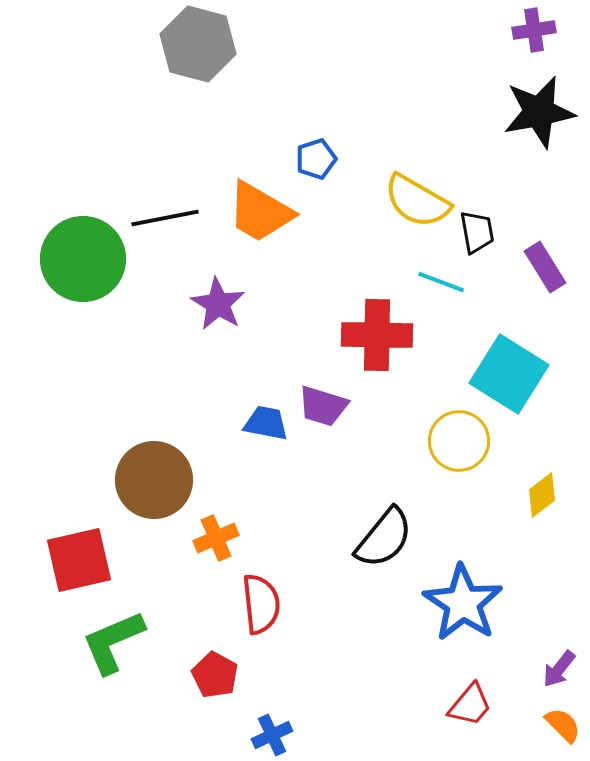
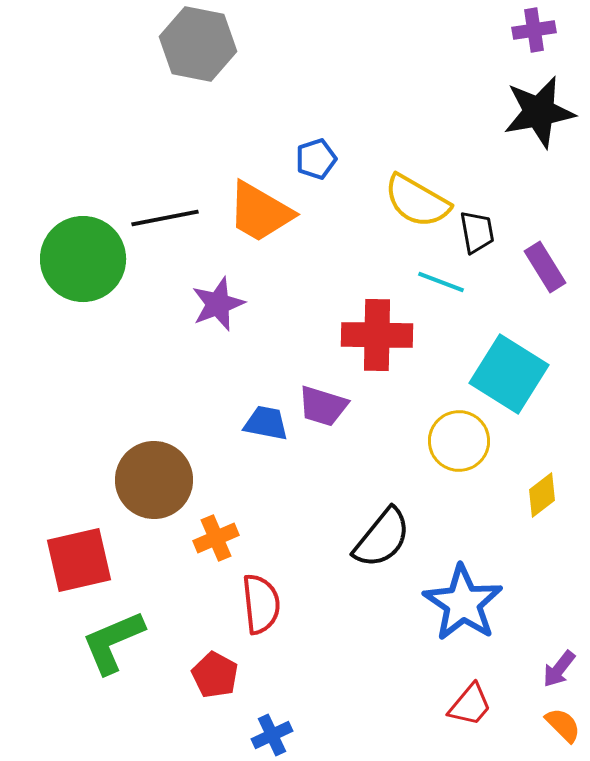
gray hexagon: rotated 4 degrees counterclockwise
purple star: rotated 20 degrees clockwise
black semicircle: moved 2 px left
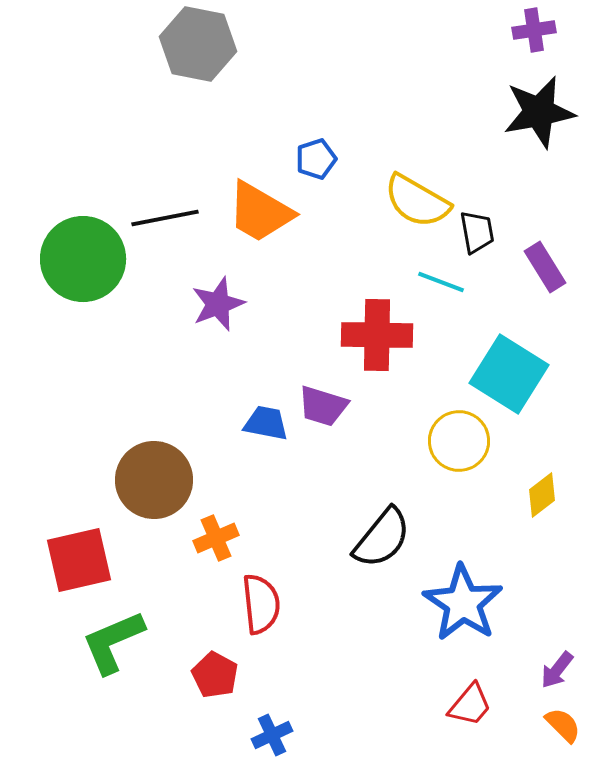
purple arrow: moved 2 px left, 1 px down
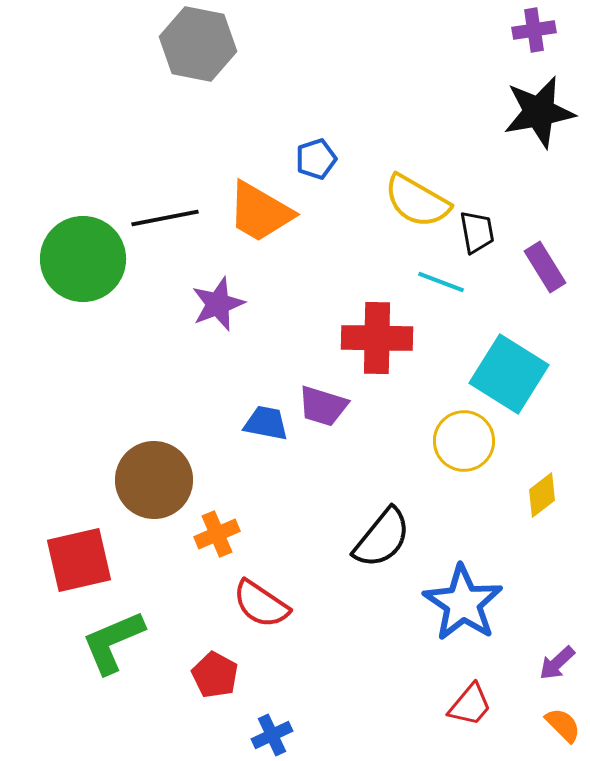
red cross: moved 3 px down
yellow circle: moved 5 px right
orange cross: moved 1 px right, 4 px up
red semicircle: rotated 130 degrees clockwise
purple arrow: moved 7 px up; rotated 9 degrees clockwise
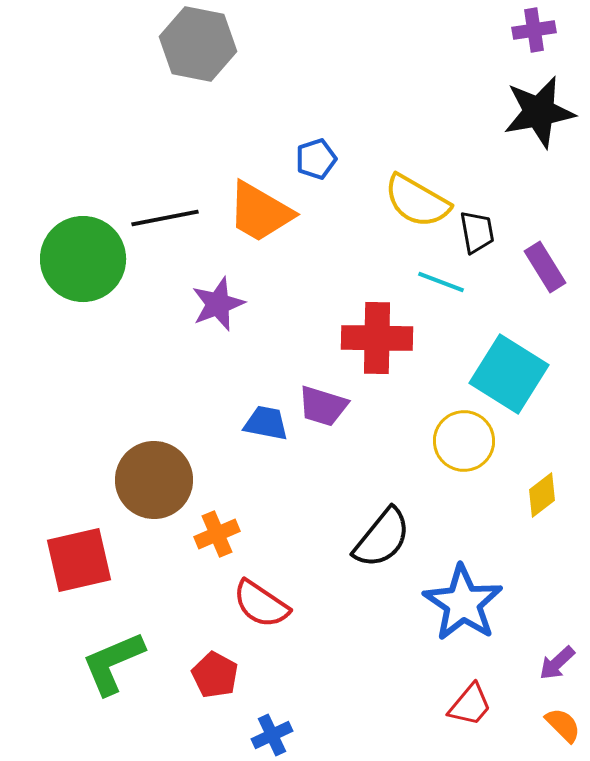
green L-shape: moved 21 px down
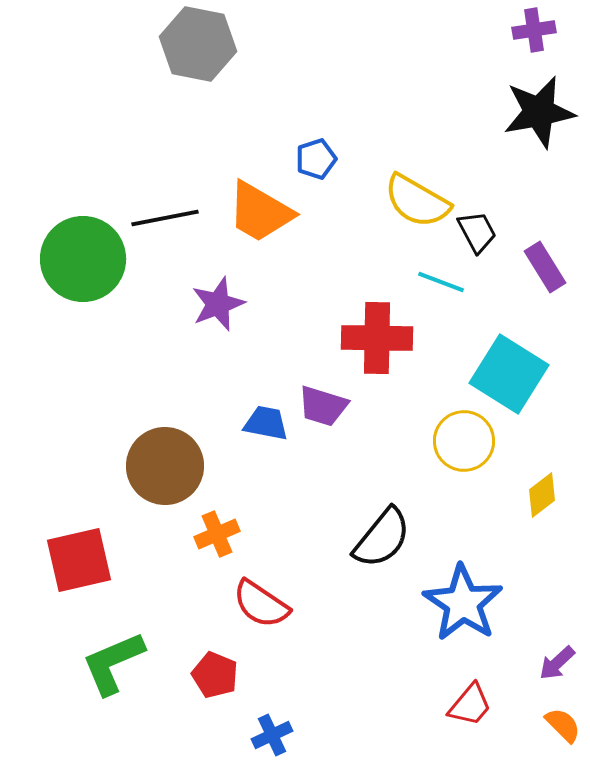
black trapezoid: rotated 18 degrees counterclockwise
brown circle: moved 11 px right, 14 px up
red pentagon: rotated 6 degrees counterclockwise
